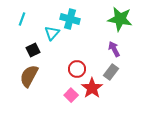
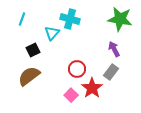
brown semicircle: rotated 25 degrees clockwise
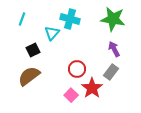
green star: moved 7 px left
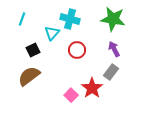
red circle: moved 19 px up
